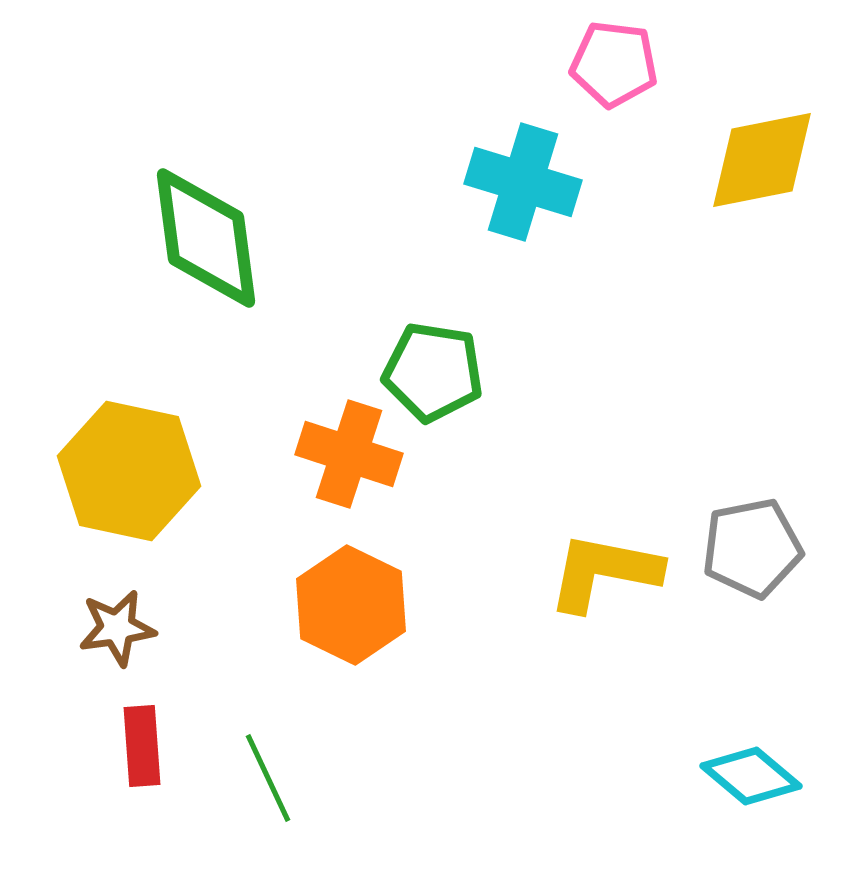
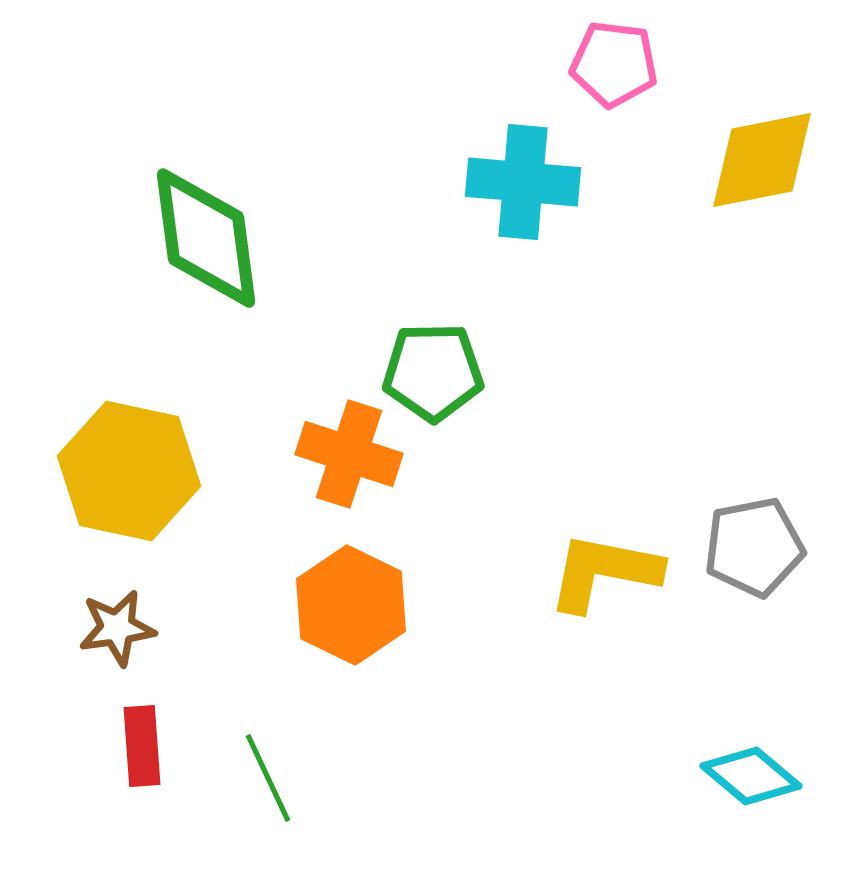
cyan cross: rotated 12 degrees counterclockwise
green pentagon: rotated 10 degrees counterclockwise
gray pentagon: moved 2 px right, 1 px up
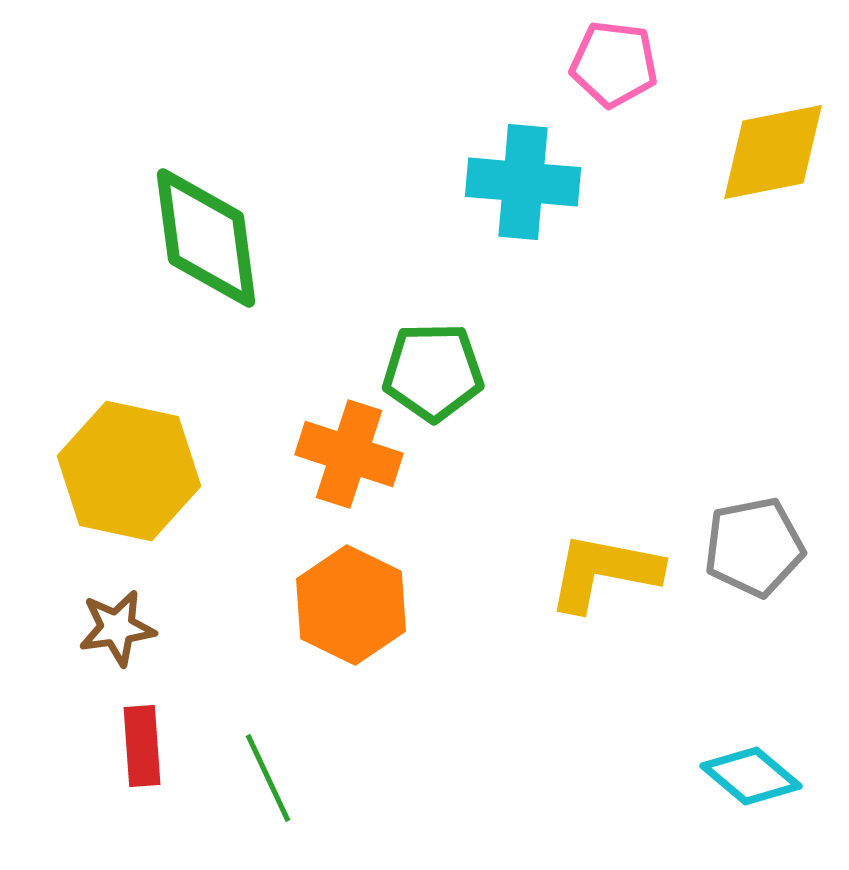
yellow diamond: moved 11 px right, 8 px up
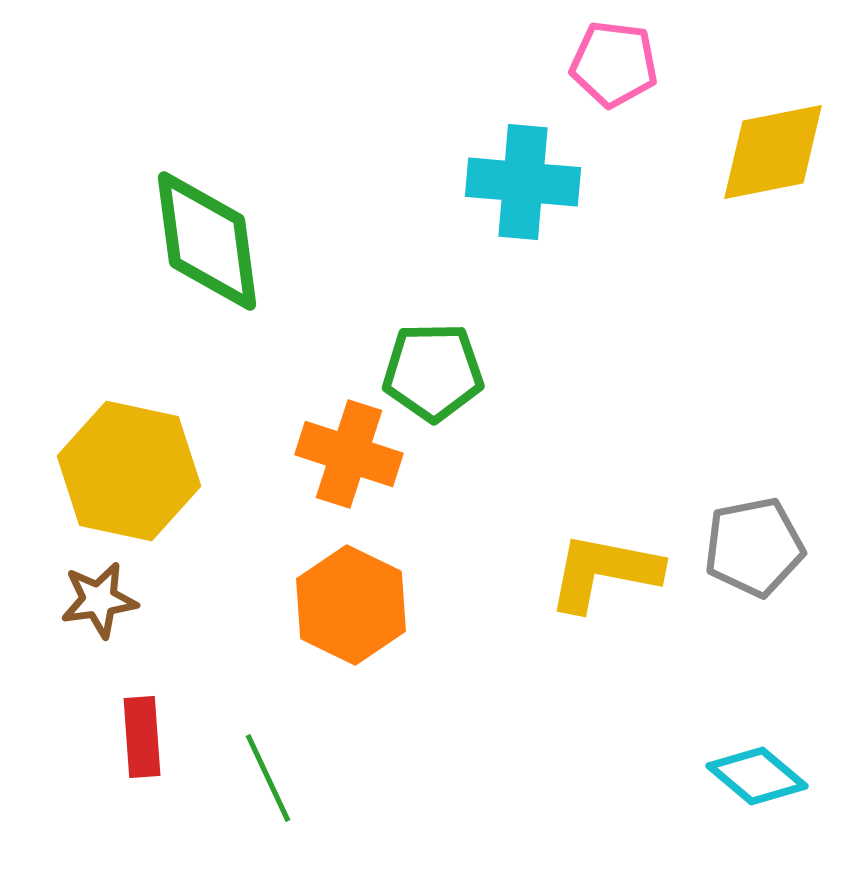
green diamond: moved 1 px right, 3 px down
brown star: moved 18 px left, 28 px up
red rectangle: moved 9 px up
cyan diamond: moved 6 px right
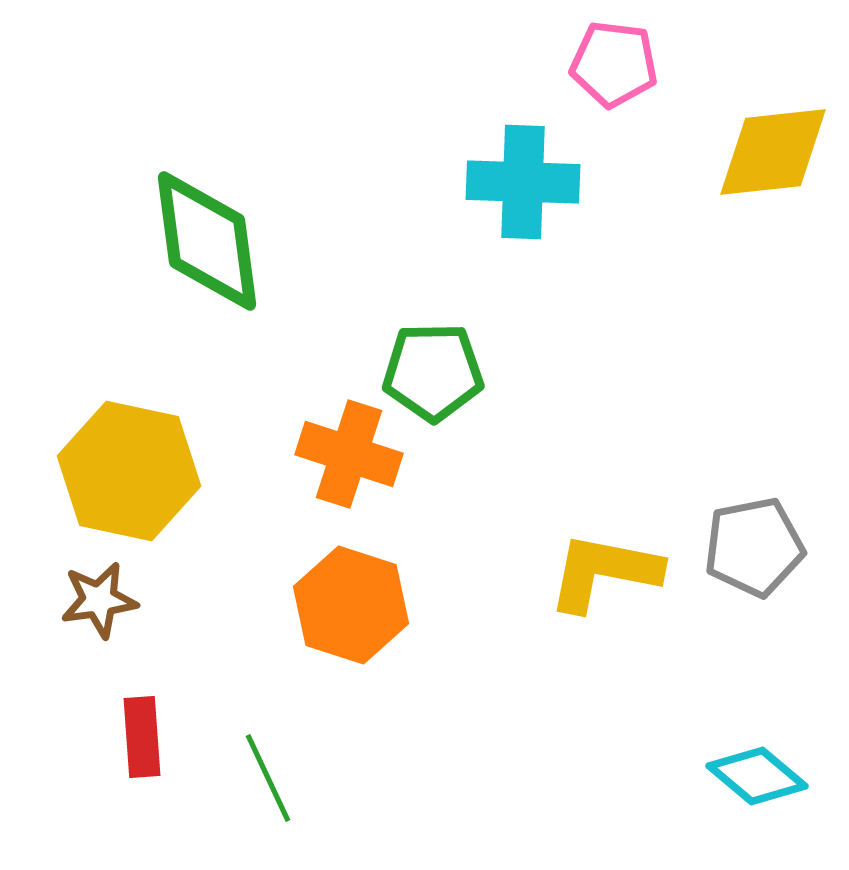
yellow diamond: rotated 5 degrees clockwise
cyan cross: rotated 3 degrees counterclockwise
orange hexagon: rotated 8 degrees counterclockwise
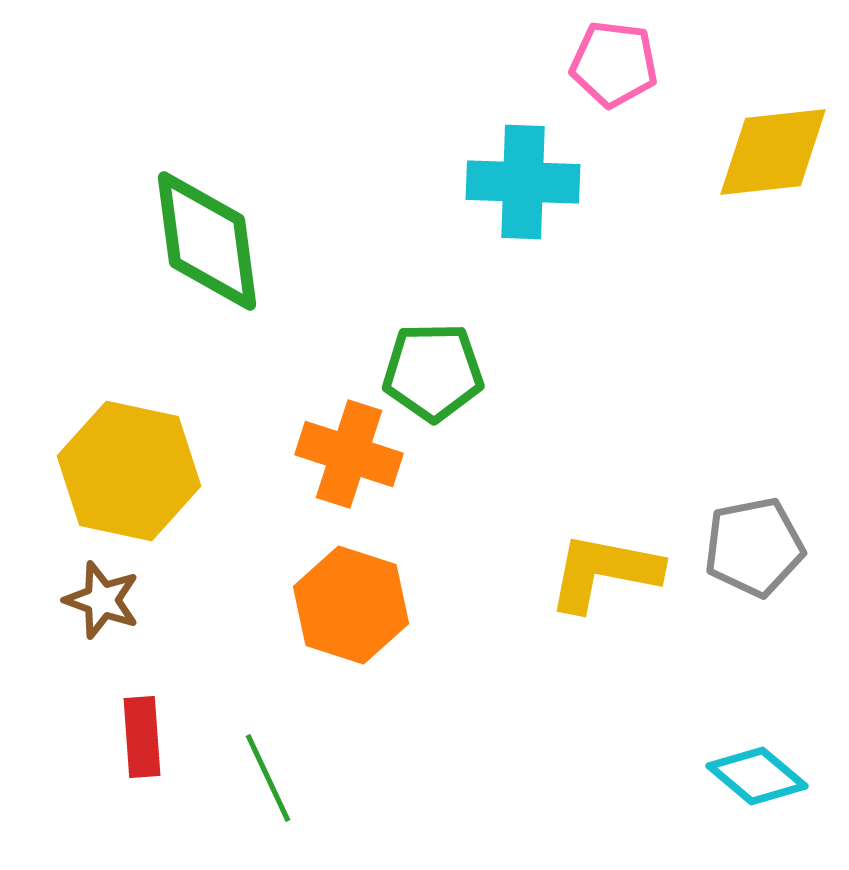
brown star: moved 3 px right; rotated 28 degrees clockwise
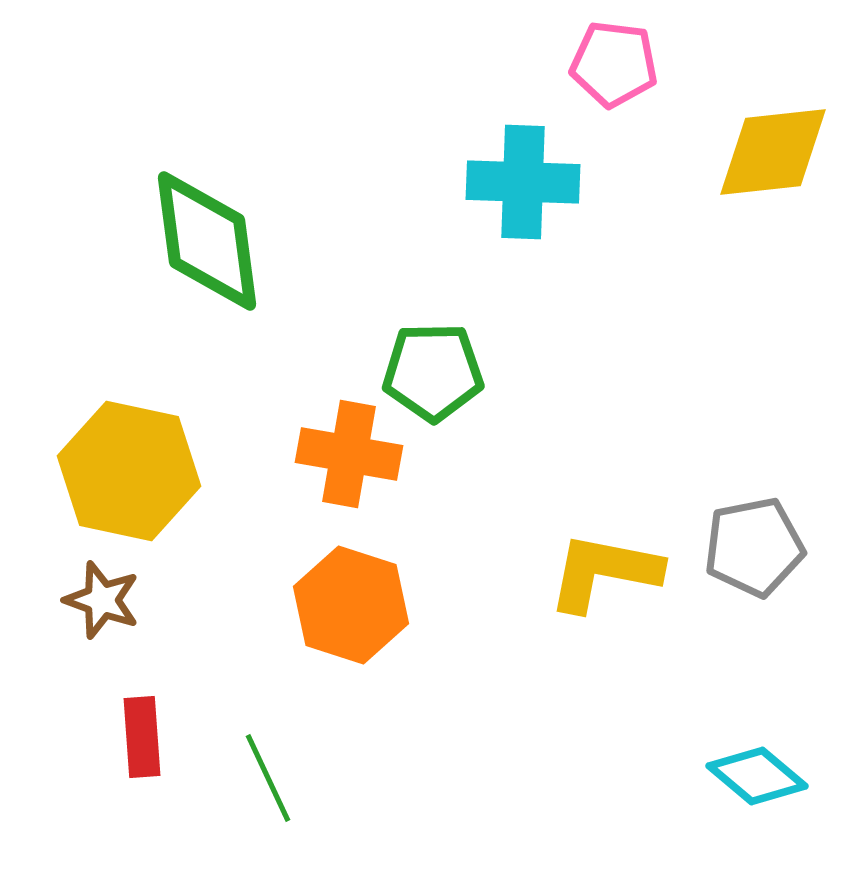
orange cross: rotated 8 degrees counterclockwise
